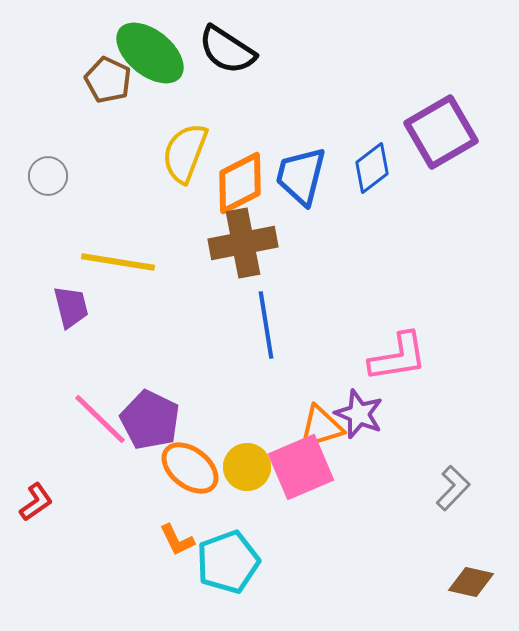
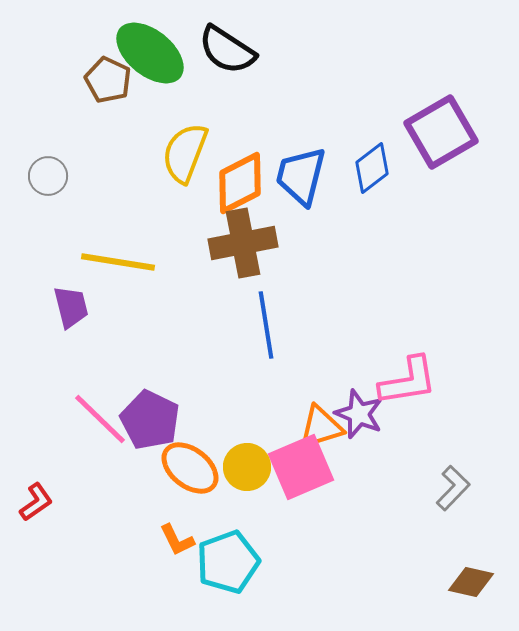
pink L-shape: moved 10 px right, 24 px down
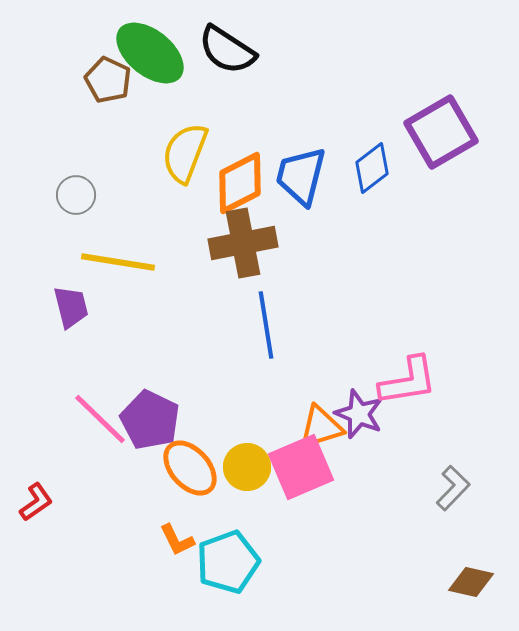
gray circle: moved 28 px right, 19 px down
orange ellipse: rotated 10 degrees clockwise
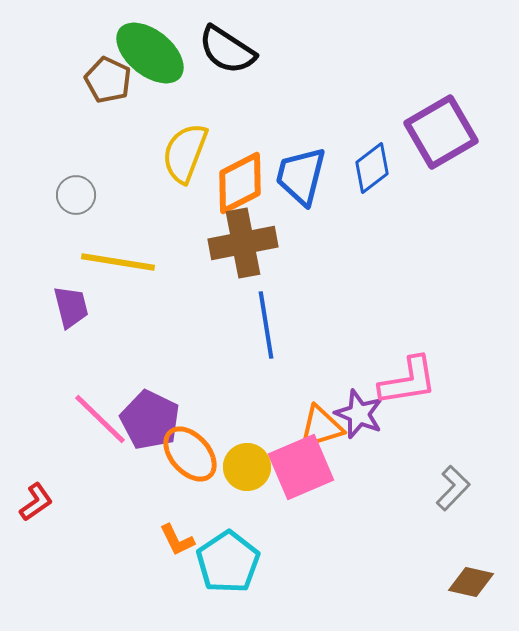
orange ellipse: moved 14 px up
cyan pentagon: rotated 14 degrees counterclockwise
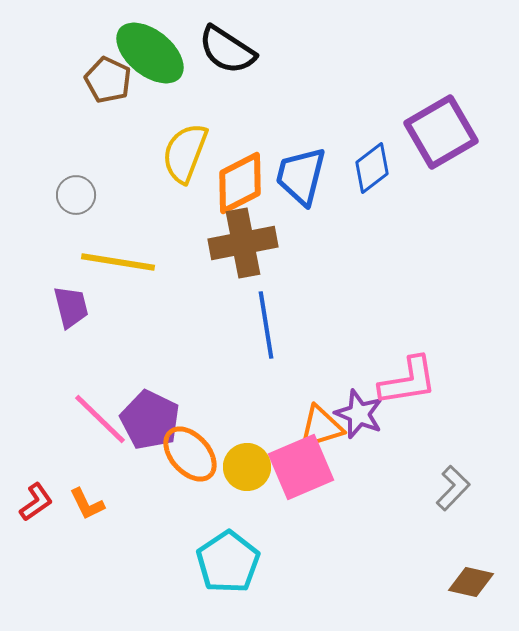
orange L-shape: moved 90 px left, 36 px up
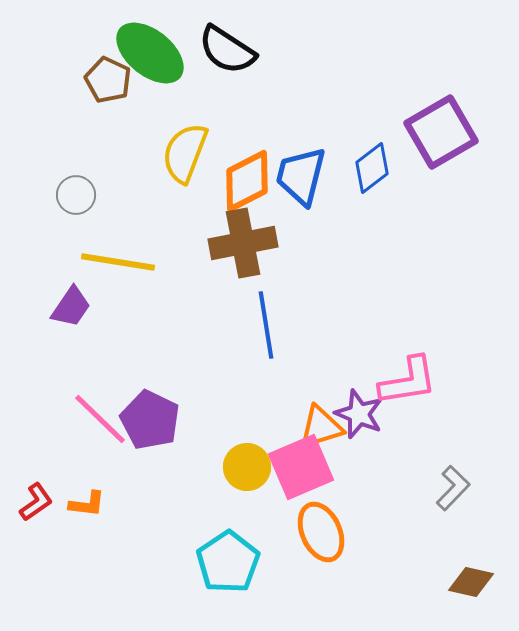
orange diamond: moved 7 px right, 2 px up
purple trapezoid: rotated 48 degrees clockwise
orange ellipse: moved 131 px right, 78 px down; rotated 18 degrees clockwise
orange L-shape: rotated 57 degrees counterclockwise
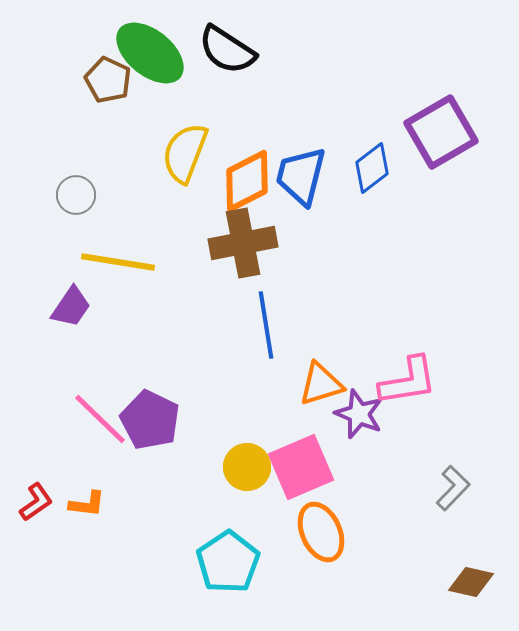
orange triangle: moved 43 px up
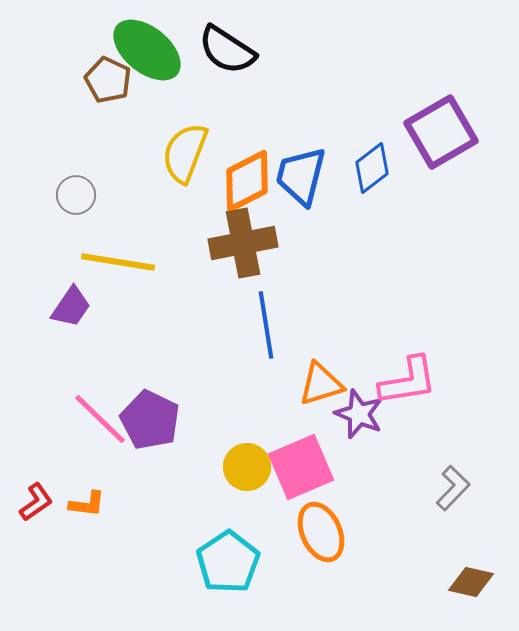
green ellipse: moved 3 px left, 3 px up
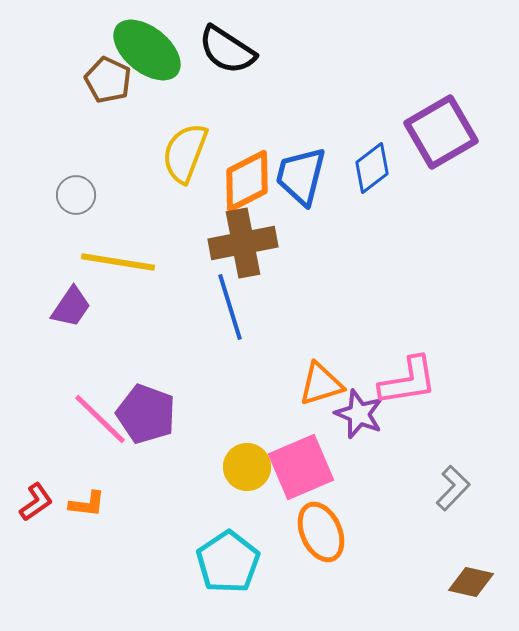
blue line: moved 36 px left, 18 px up; rotated 8 degrees counterclockwise
purple pentagon: moved 4 px left, 6 px up; rotated 6 degrees counterclockwise
